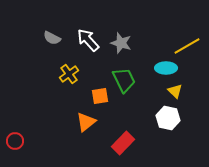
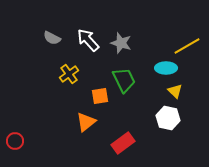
red rectangle: rotated 10 degrees clockwise
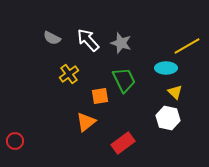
yellow triangle: moved 1 px down
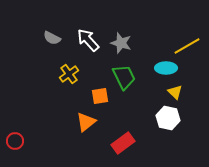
green trapezoid: moved 3 px up
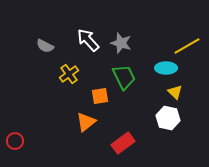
gray semicircle: moved 7 px left, 8 px down
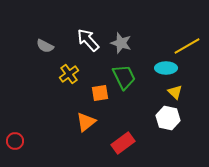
orange square: moved 3 px up
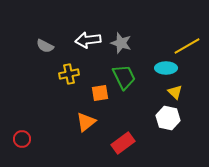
white arrow: rotated 55 degrees counterclockwise
yellow cross: rotated 24 degrees clockwise
red circle: moved 7 px right, 2 px up
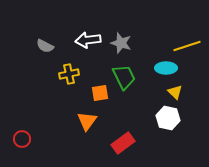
yellow line: rotated 12 degrees clockwise
orange triangle: moved 1 px right, 1 px up; rotated 15 degrees counterclockwise
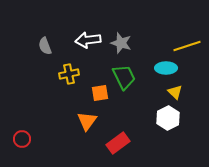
gray semicircle: rotated 42 degrees clockwise
white hexagon: rotated 20 degrees clockwise
red rectangle: moved 5 px left
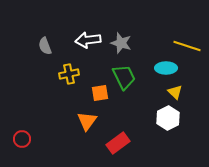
yellow line: rotated 36 degrees clockwise
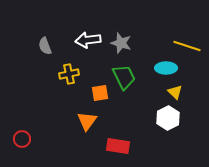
red rectangle: moved 3 px down; rotated 45 degrees clockwise
